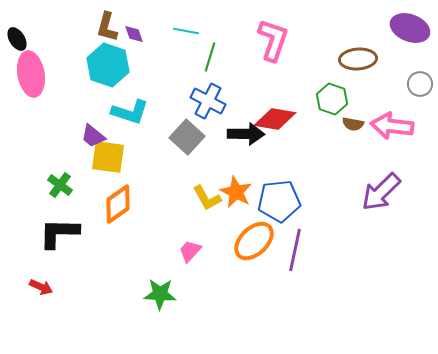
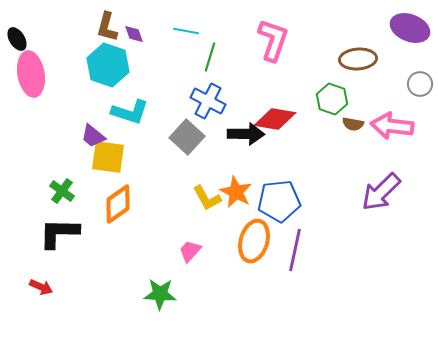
green cross: moved 2 px right, 6 px down
orange ellipse: rotated 30 degrees counterclockwise
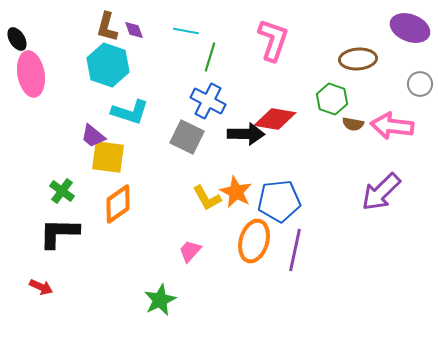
purple diamond: moved 4 px up
gray square: rotated 16 degrees counterclockwise
green star: moved 6 px down; rotated 28 degrees counterclockwise
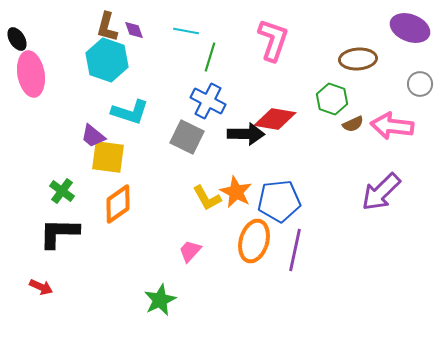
cyan hexagon: moved 1 px left, 5 px up
brown semicircle: rotated 35 degrees counterclockwise
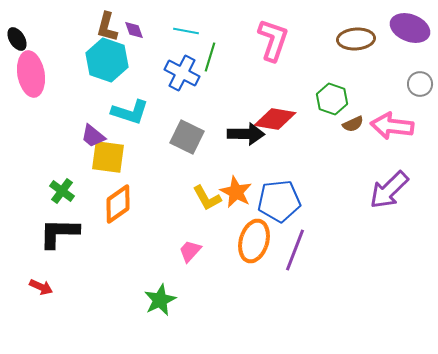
brown ellipse: moved 2 px left, 20 px up
blue cross: moved 26 px left, 28 px up
purple arrow: moved 8 px right, 2 px up
purple line: rotated 9 degrees clockwise
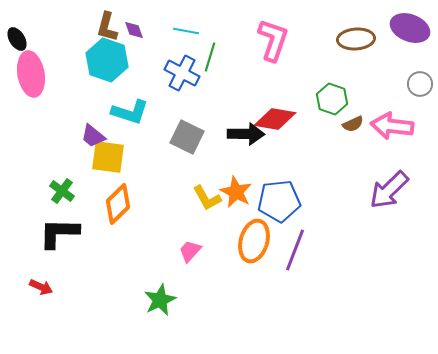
orange diamond: rotated 9 degrees counterclockwise
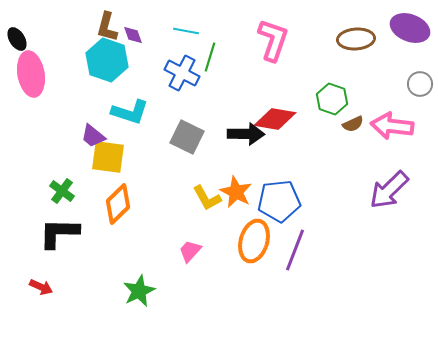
purple diamond: moved 1 px left, 5 px down
green star: moved 21 px left, 9 px up
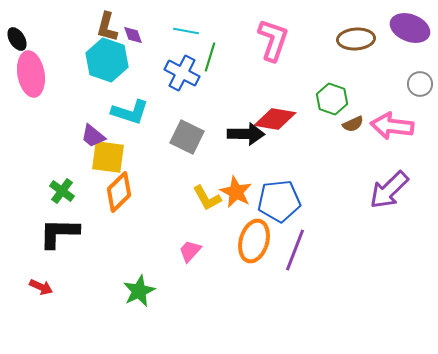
orange diamond: moved 1 px right, 12 px up
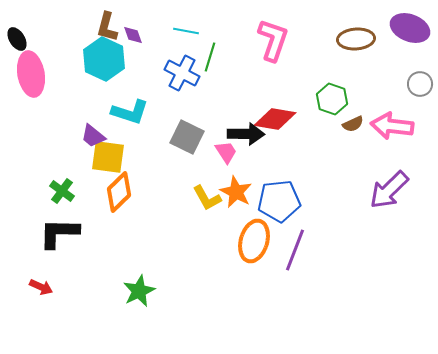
cyan hexagon: moved 3 px left, 1 px up; rotated 6 degrees clockwise
pink trapezoid: moved 36 px right, 99 px up; rotated 105 degrees clockwise
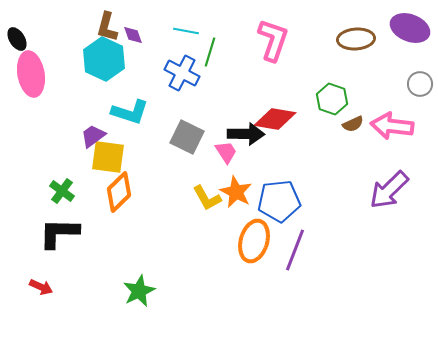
green line: moved 5 px up
purple trapezoid: rotated 104 degrees clockwise
